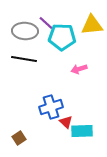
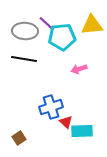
cyan pentagon: rotated 8 degrees counterclockwise
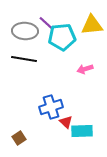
pink arrow: moved 6 px right
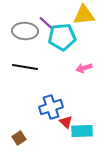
yellow triangle: moved 8 px left, 10 px up
black line: moved 1 px right, 8 px down
pink arrow: moved 1 px left, 1 px up
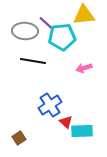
black line: moved 8 px right, 6 px up
blue cross: moved 1 px left, 2 px up; rotated 15 degrees counterclockwise
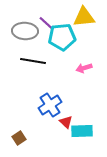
yellow triangle: moved 2 px down
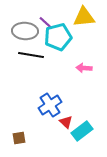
cyan pentagon: moved 4 px left; rotated 8 degrees counterclockwise
black line: moved 2 px left, 6 px up
pink arrow: rotated 21 degrees clockwise
cyan rectangle: rotated 35 degrees counterclockwise
brown square: rotated 24 degrees clockwise
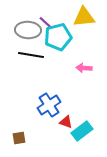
gray ellipse: moved 3 px right, 1 px up
blue cross: moved 1 px left
red triangle: rotated 24 degrees counterclockwise
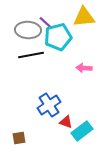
black line: rotated 20 degrees counterclockwise
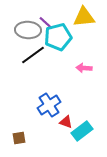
black line: moved 2 px right; rotated 25 degrees counterclockwise
